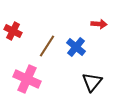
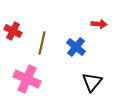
brown line: moved 5 px left, 3 px up; rotated 20 degrees counterclockwise
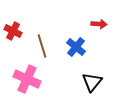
brown line: moved 3 px down; rotated 30 degrees counterclockwise
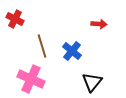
red cross: moved 2 px right, 12 px up
blue cross: moved 4 px left, 4 px down
pink cross: moved 4 px right
